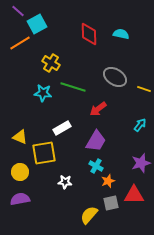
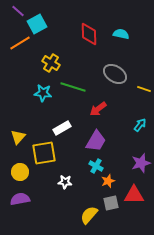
gray ellipse: moved 3 px up
yellow triangle: moved 2 px left; rotated 49 degrees clockwise
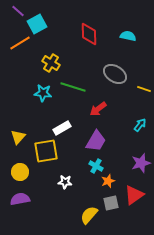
cyan semicircle: moved 7 px right, 2 px down
yellow square: moved 2 px right, 2 px up
red triangle: rotated 35 degrees counterclockwise
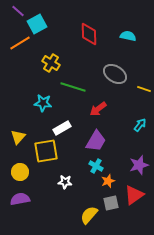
cyan star: moved 10 px down
purple star: moved 2 px left, 2 px down
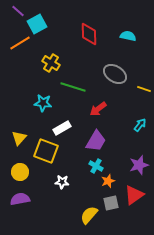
yellow triangle: moved 1 px right, 1 px down
yellow square: rotated 30 degrees clockwise
white star: moved 3 px left
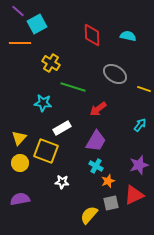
red diamond: moved 3 px right, 1 px down
orange line: rotated 30 degrees clockwise
yellow circle: moved 9 px up
red triangle: rotated 10 degrees clockwise
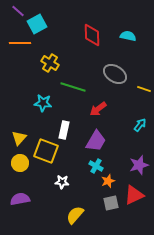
yellow cross: moved 1 px left
white rectangle: moved 2 px right, 2 px down; rotated 48 degrees counterclockwise
yellow semicircle: moved 14 px left
